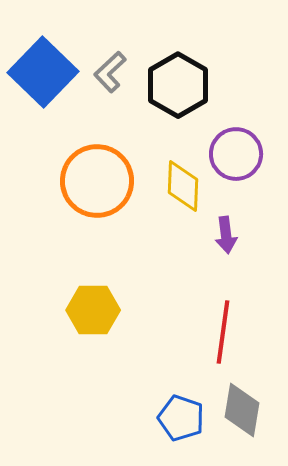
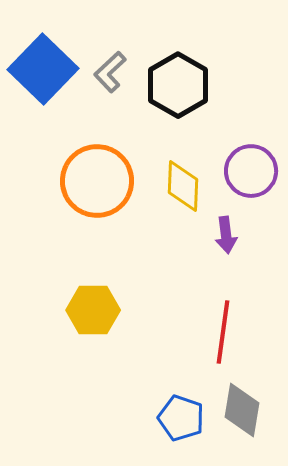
blue square: moved 3 px up
purple circle: moved 15 px right, 17 px down
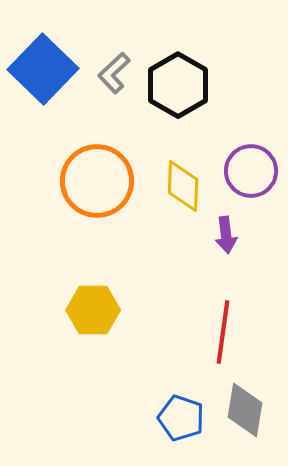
gray L-shape: moved 4 px right, 1 px down
gray diamond: moved 3 px right
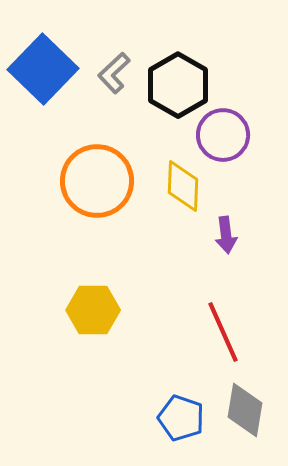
purple circle: moved 28 px left, 36 px up
red line: rotated 32 degrees counterclockwise
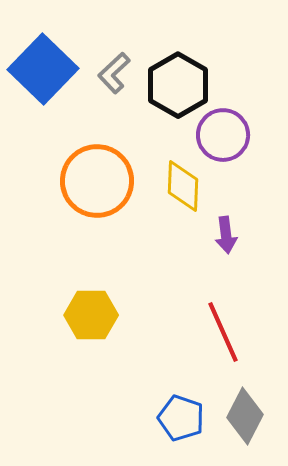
yellow hexagon: moved 2 px left, 5 px down
gray diamond: moved 6 px down; rotated 18 degrees clockwise
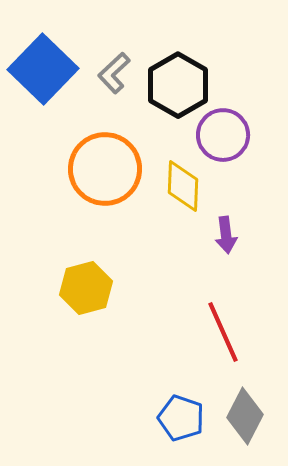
orange circle: moved 8 px right, 12 px up
yellow hexagon: moved 5 px left, 27 px up; rotated 15 degrees counterclockwise
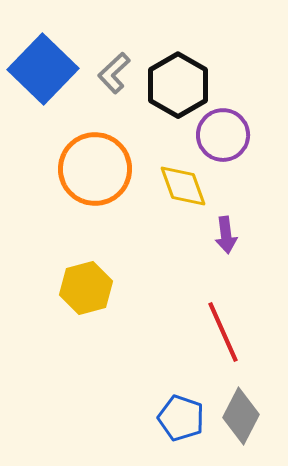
orange circle: moved 10 px left
yellow diamond: rotated 22 degrees counterclockwise
gray diamond: moved 4 px left
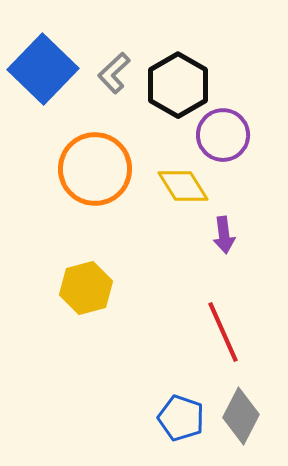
yellow diamond: rotated 12 degrees counterclockwise
purple arrow: moved 2 px left
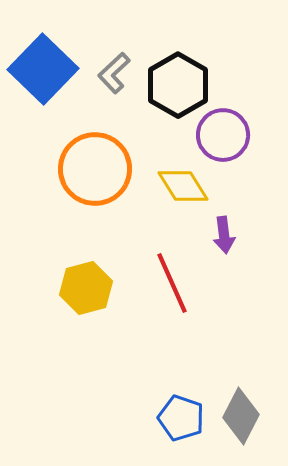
red line: moved 51 px left, 49 px up
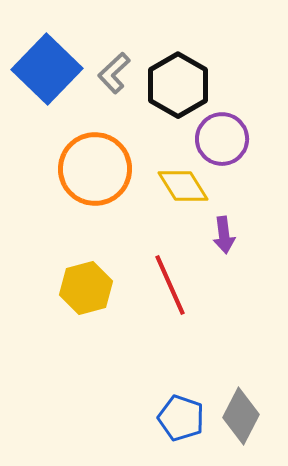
blue square: moved 4 px right
purple circle: moved 1 px left, 4 px down
red line: moved 2 px left, 2 px down
